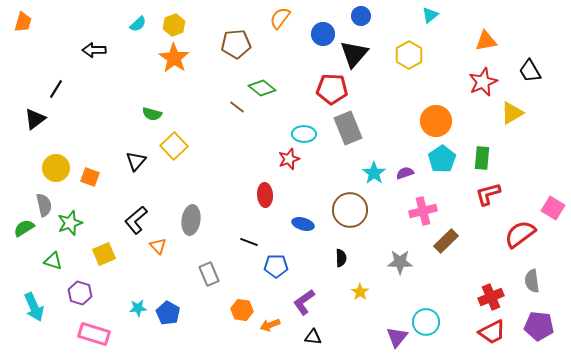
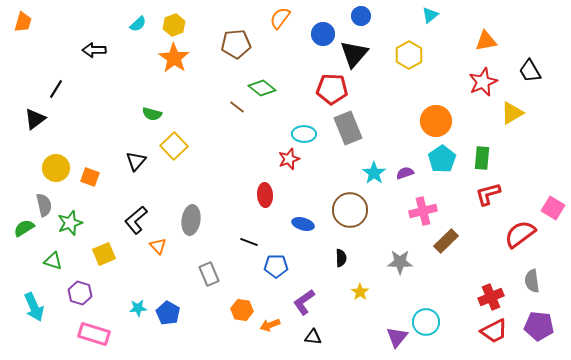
red trapezoid at (492, 332): moved 2 px right, 1 px up
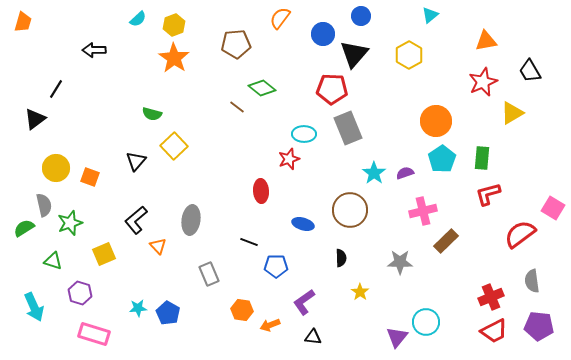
cyan semicircle at (138, 24): moved 5 px up
red ellipse at (265, 195): moved 4 px left, 4 px up
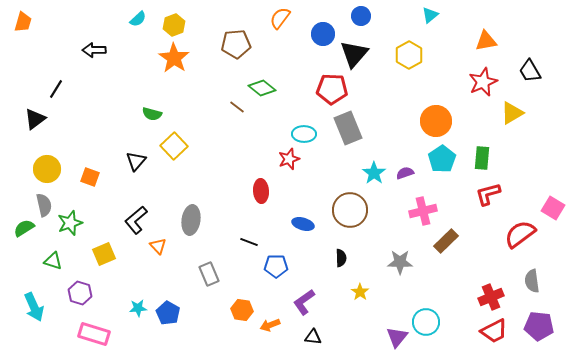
yellow circle at (56, 168): moved 9 px left, 1 px down
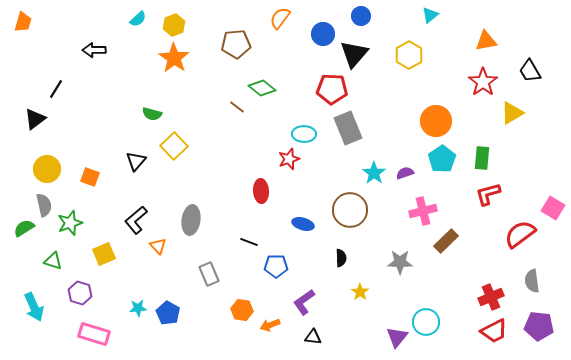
red star at (483, 82): rotated 12 degrees counterclockwise
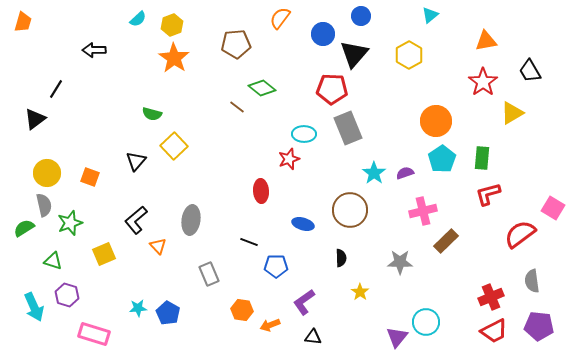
yellow hexagon at (174, 25): moved 2 px left
yellow circle at (47, 169): moved 4 px down
purple hexagon at (80, 293): moved 13 px left, 2 px down
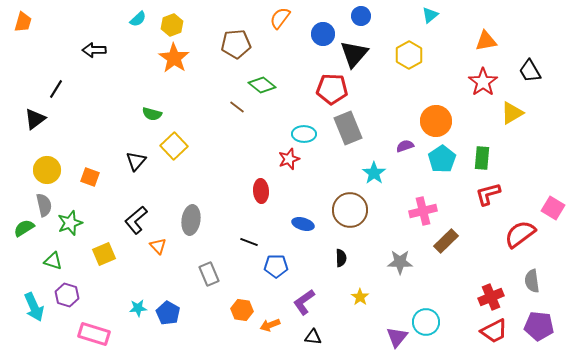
green diamond at (262, 88): moved 3 px up
yellow circle at (47, 173): moved 3 px up
purple semicircle at (405, 173): moved 27 px up
yellow star at (360, 292): moved 5 px down
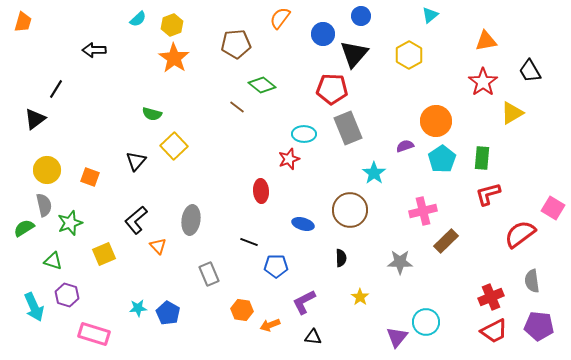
purple L-shape at (304, 302): rotated 8 degrees clockwise
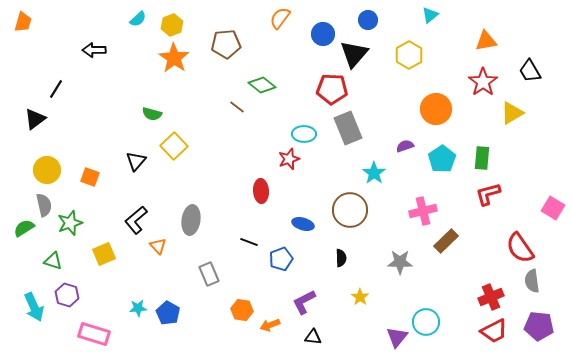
blue circle at (361, 16): moved 7 px right, 4 px down
brown pentagon at (236, 44): moved 10 px left
orange circle at (436, 121): moved 12 px up
red semicircle at (520, 234): moved 14 px down; rotated 88 degrees counterclockwise
blue pentagon at (276, 266): moved 5 px right, 7 px up; rotated 20 degrees counterclockwise
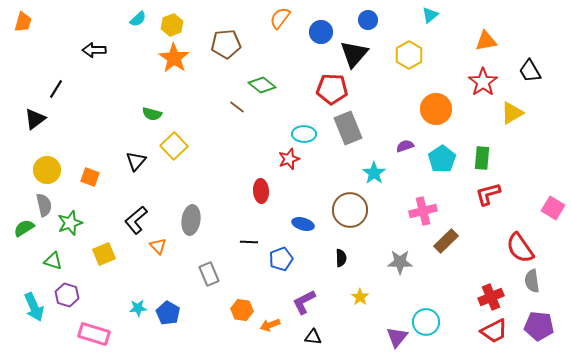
blue circle at (323, 34): moved 2 px left, 2 px up
black line at (249, 242): rotated 18 degrees counterclockwise
